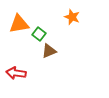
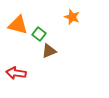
orange triangle: moved 1 px left, 1 px down; rotated 25 degrees clockwise
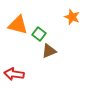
red arrow: moved 2 px left, 1 px down
